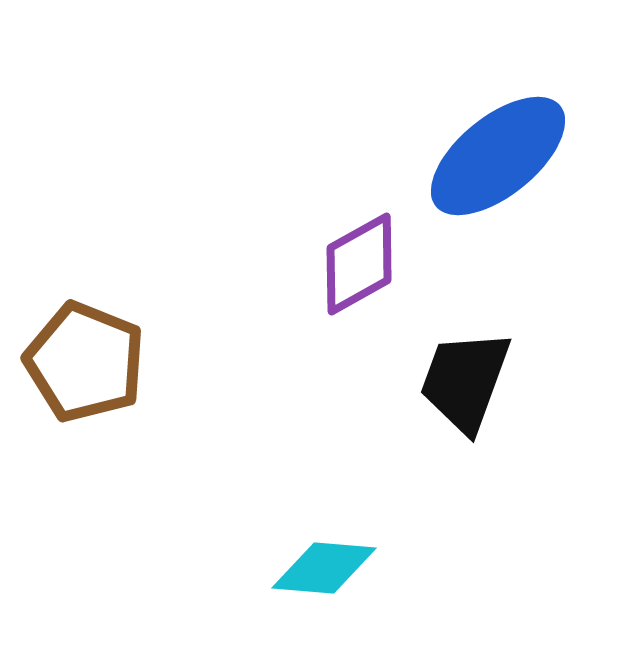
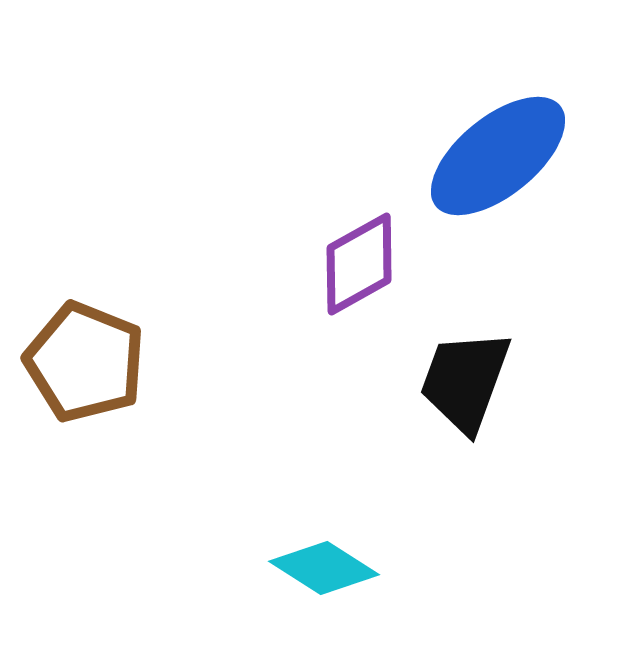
cyan diamond: rotated 28 degrees clockwise
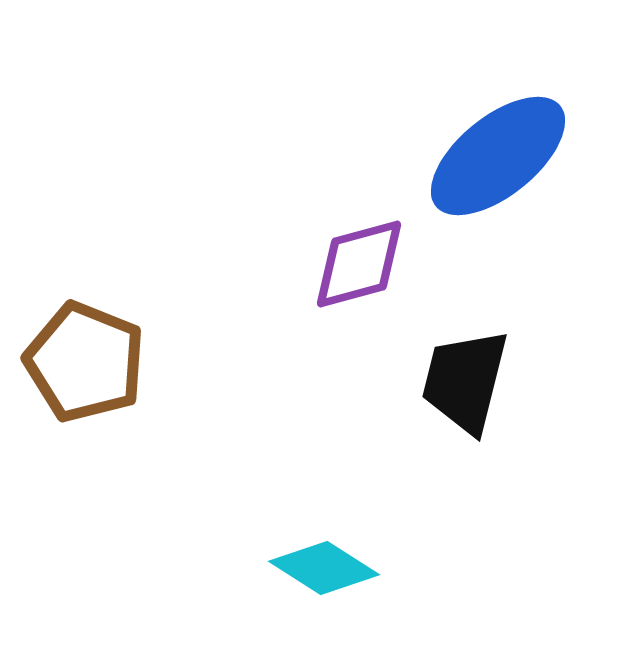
purple diamond: rotated 14 degrees clockwise
black trapezoid: rotated 6 degrees counterclockwise
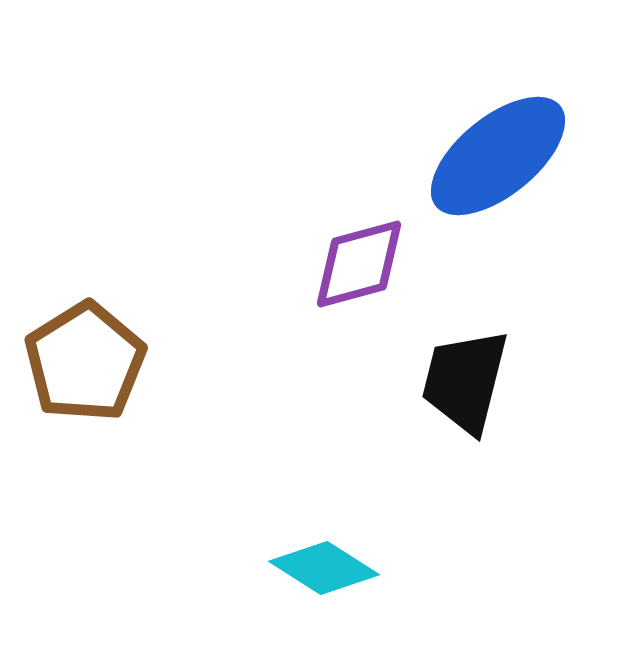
brown pentagon: rotated 18 degrees clockwise
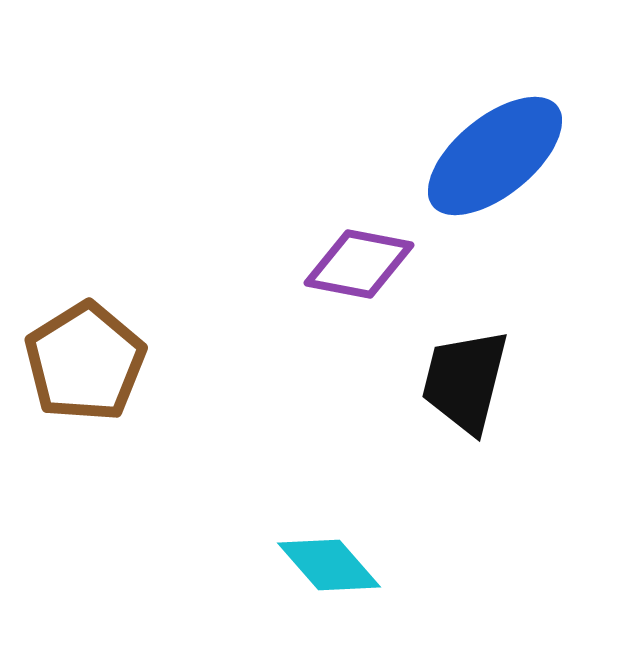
blue ellipse: moved 3 px left
purple diamond: rotated 26 degrees clockwise
cyan diamond: moved 5 px right, 3 px up; rotated 16 degrees clockwise
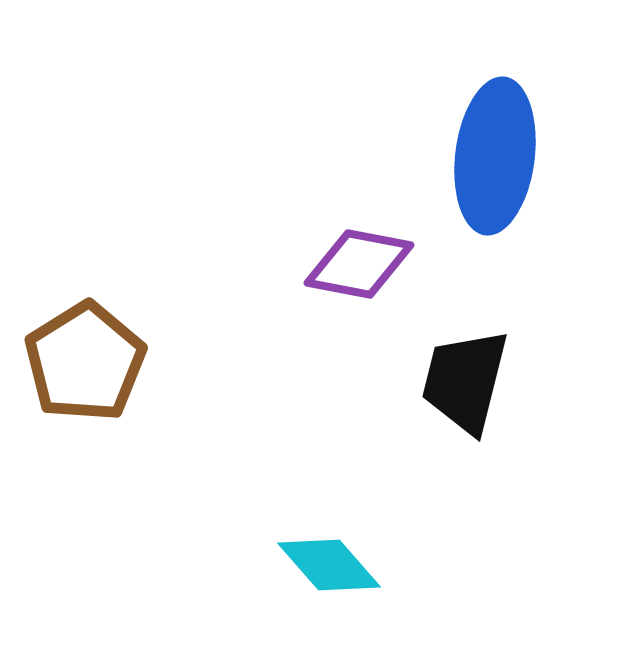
blue ellipse: rotated 44 degrees counterclockwise
